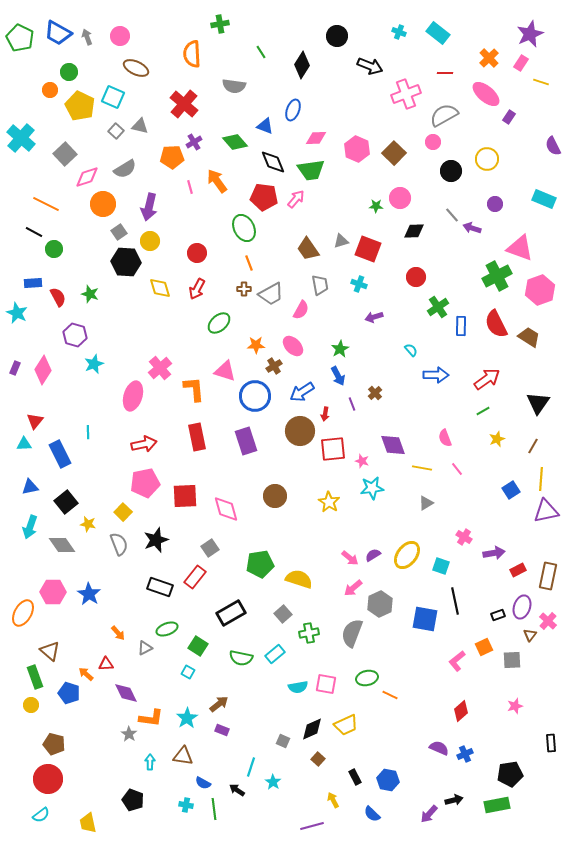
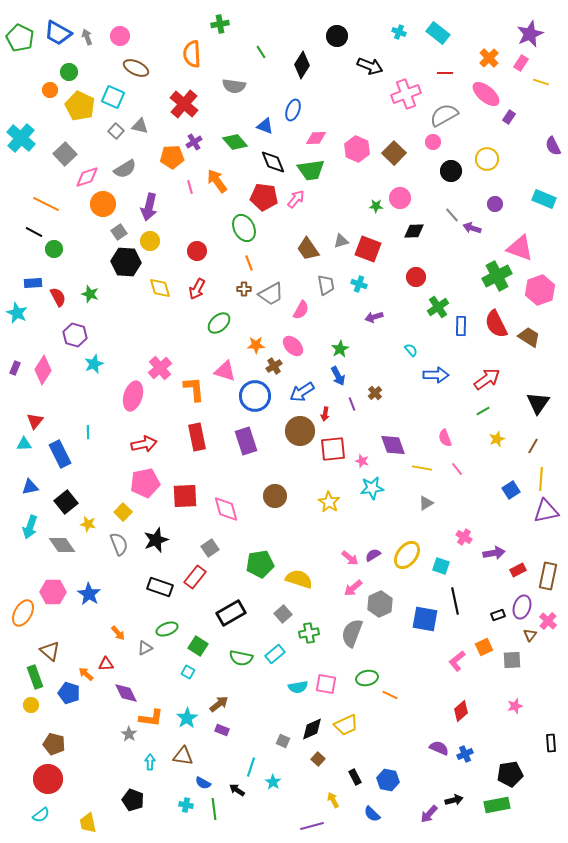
red circle at (197, 253): moved 2 px up
gray trapezoid at (320, 285): moved 6 px right
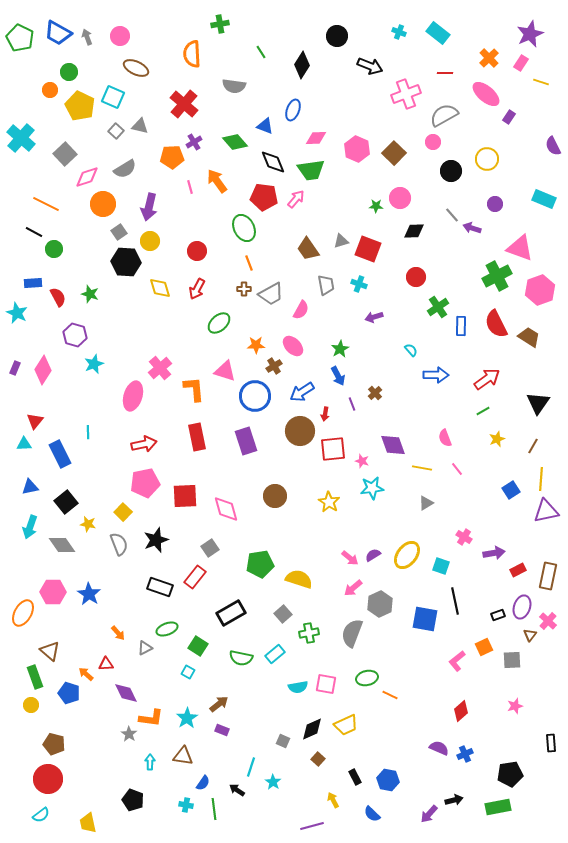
blue semicircle at (203, 783): rotated 84 degrees counterclockwise
green rectangle at (497, 805): moved 1 px right, 2 px down
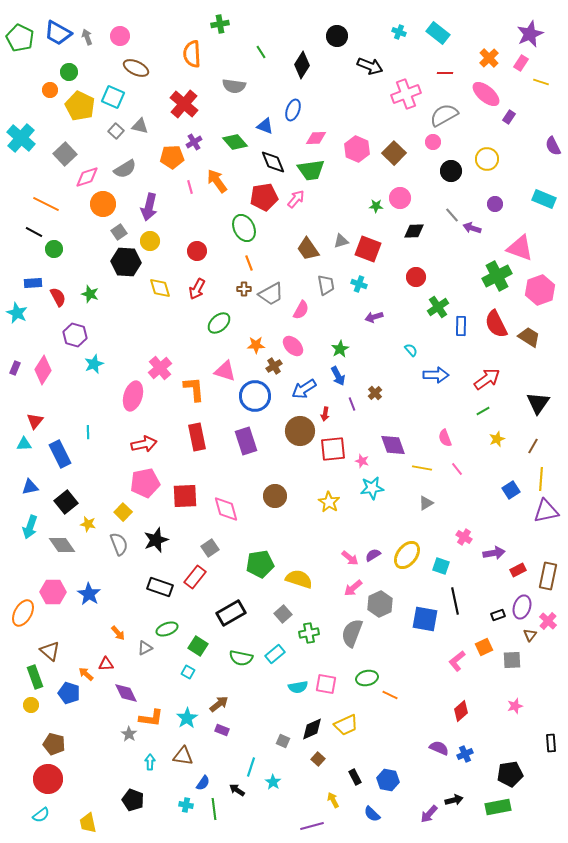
red pentagon at (264, 197): rotated 16 degrees counterclockwise
blue arrow at (302, 392): moved 2 px right, 3 px up
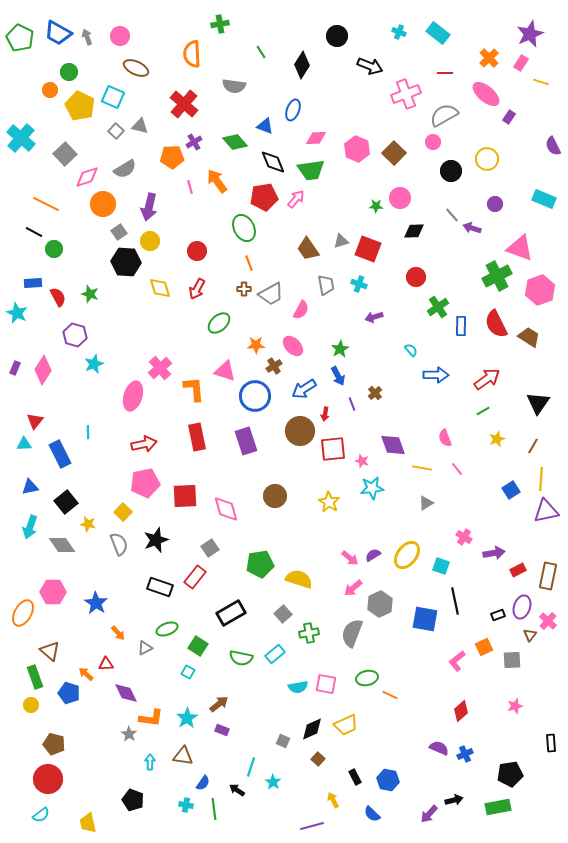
blue star at (89, 594): moved 7 px right, 9 px down
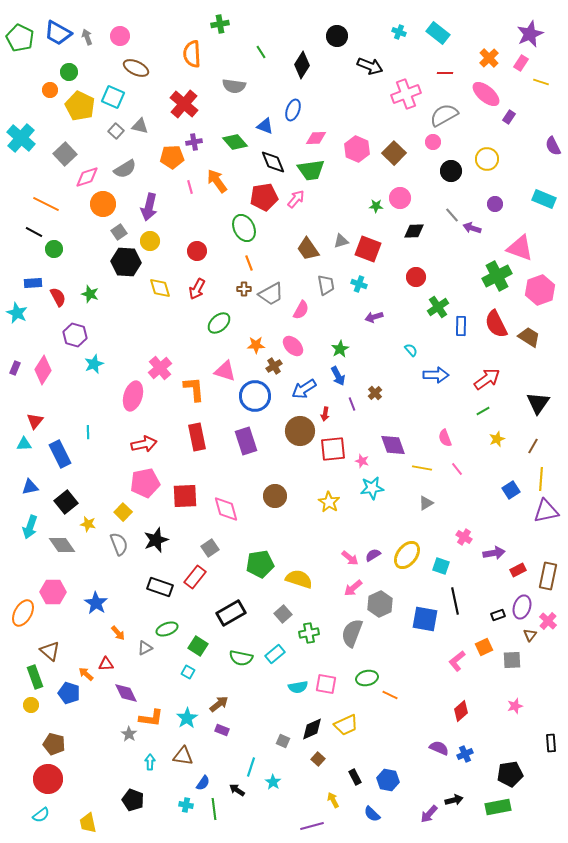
purple cross at (194, 142): rotated 21 degrees clockwise
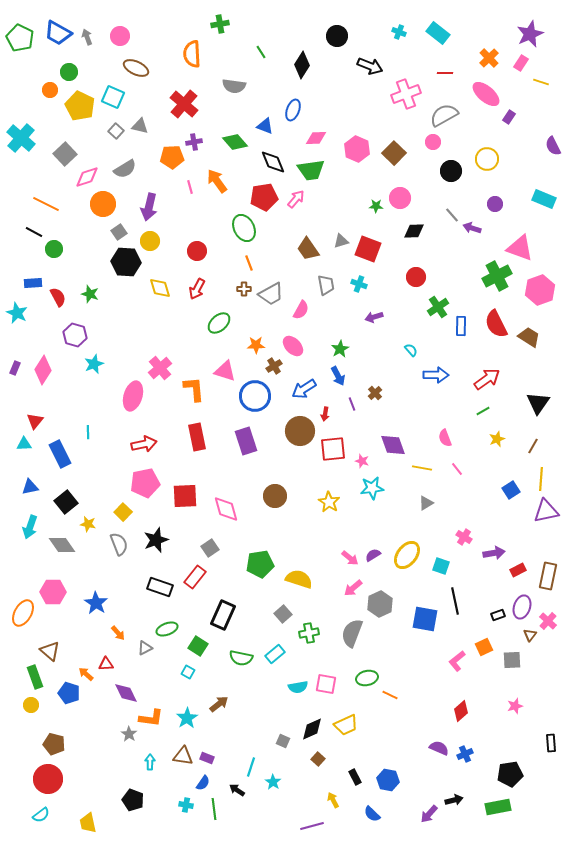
black rectangle at (231, 613): moved 8 px left, 2 px down; rotated 36 degrees counterclockwise
purple rectangle at (222, 730): moved 15 px left, 28 px down
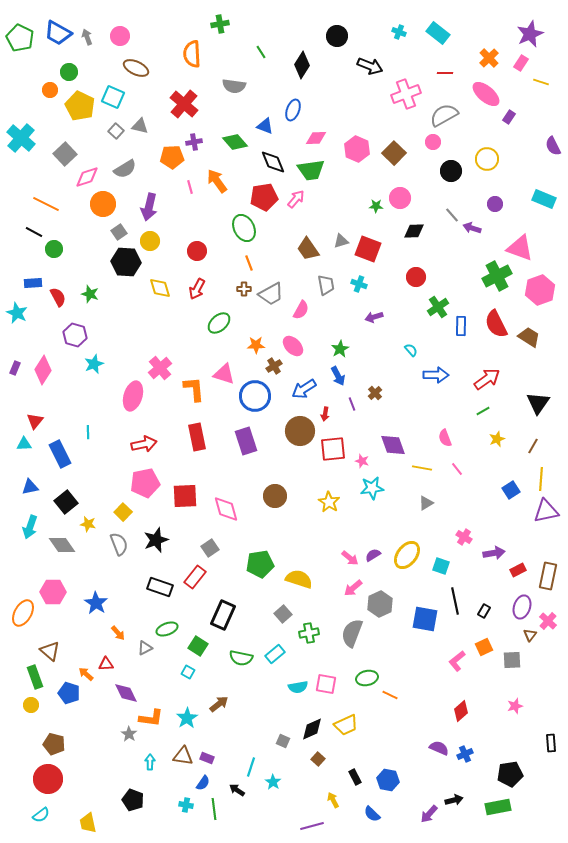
pink triangle at (225, 371): moved 1 px left, 3 px down
black rectangle at (498, 615): moved 14 px left, 4 px up; rotated 40 degrees counterclockwise
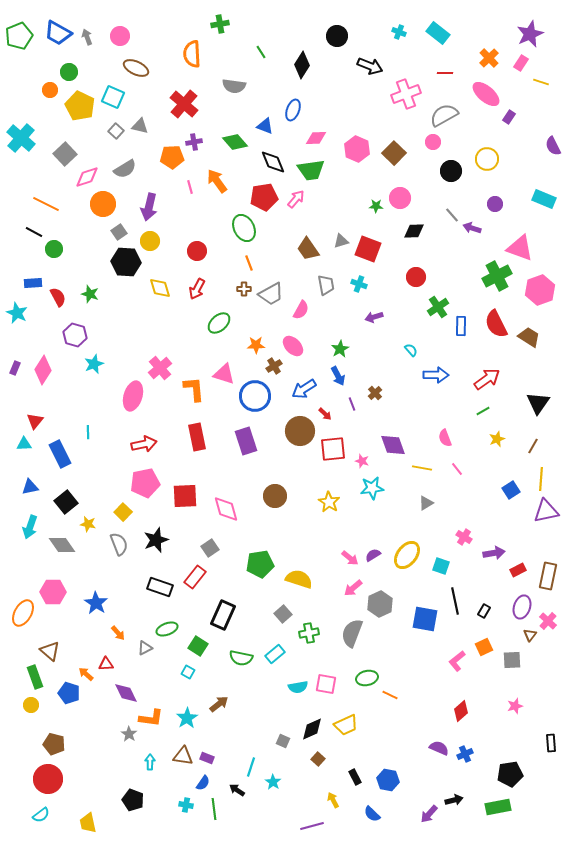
green pentagon at (20, 38): moved 1 px left, 2 px up; rotated 24 degrees clockwise
red arrow at (325, 414): rotated 56 degrees counterclockwise
